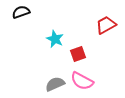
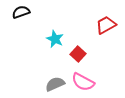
red square: rotated 28 degrees counterclockwise
pink semicircle: moved 1 px right, 1 px down
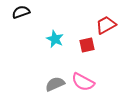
red square: moved 9 px right, 9 px up; rotated 35 degrees clockwise
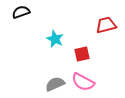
red trapezoid: rotated 15 degrees clockwise
red square: moved 5 px left, 9 px down
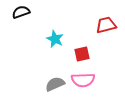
pink semicircle: moved 2 px up; rotated 30 degrees counterclockwise
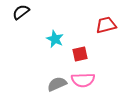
black semicircle: rotated 18 degrees counterclockwise
red square: moved 2 px left
gray semicircle: moved 2 px right
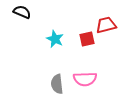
black semicircle: moved 1 px right; rotated 60 degrees clockwise
red square: moved 7 px right, 15 px up
pink semicircle: moved 2 px right, 1 px up
gray semicircle: rotated 72 degrees counterclockwise
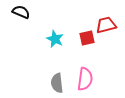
black semicircle: moved 1 px left
red square: moved 1 px up
pink semicircle: rotated 80 degrees counterclockwise
gray semicircle: moved 1 px up
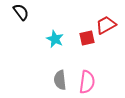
black semicircle: rotated 30 degrees clockwise
red trapezoid: rotated 15 degrees counterclockwise
pink semicircle: moved 2 px right, 3 px down
gray semicircle: moved 3 px right, 3 px up
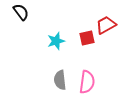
cyan star: moved 1 px right, 2 px down; rotated 30 degrees clockwise
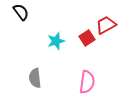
red square: rotated 21 degrees counterclockwise
gray semicircle: moved 25 px left, 2 px up
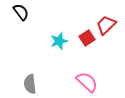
red trapezoid: rotated 15 degrees counterclockwise
cyan star: moved 3 px right
gray semicircle: moved 5 px left, 6 px down
pink semicircle: rotated 55 degrees counterclockwise
